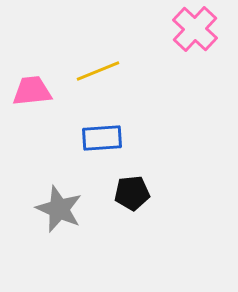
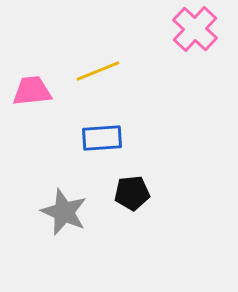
gray star: moved 5 px right, 3 px down
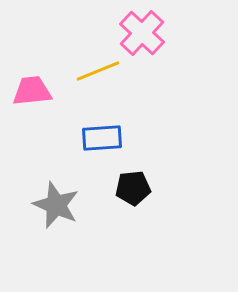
pink cross: moved 53 px left, 4 px down
black pentagon: moved 1 px right, 5 px up
gray star: moved 8 px left, 7 px up
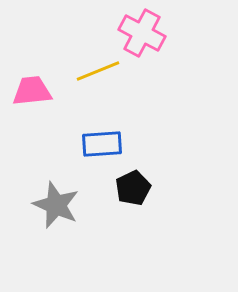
pink cross: rotated 15 degrees counterclockwise
blue rectangle: moved 6 px down
black pentagon: rotated 20 degrees counterclockwise
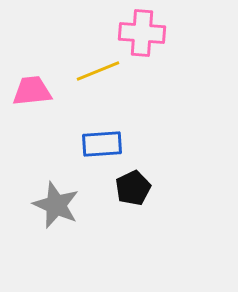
pink cross: rotated 24 degrees counterclockwise
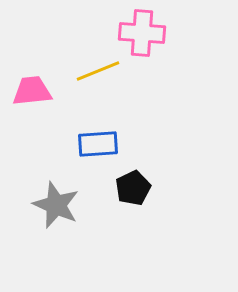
blue rectangle: moved 4 px left
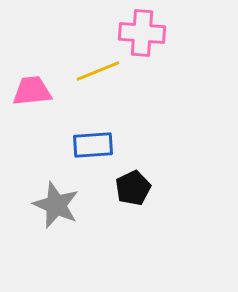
blue rectangle: moved 5 px left, 1 px down
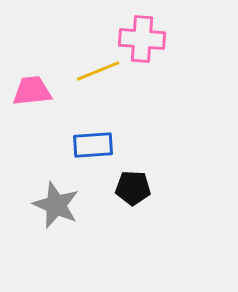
pink cross: moved 6 px down
black pentagon: rotated 28 degrees clockwise
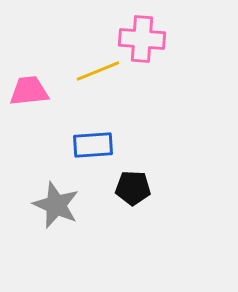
pink trapezoid: moved 3 px left
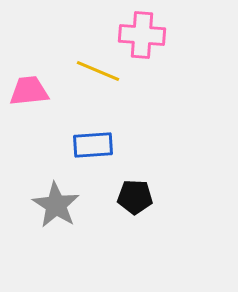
pink cross: moved 4 px up
yellow line: rotated 45 degrees clockwise
black pentagon: moved 2 px right, 9 px down
gray star: rotated 9 degrees clockwise
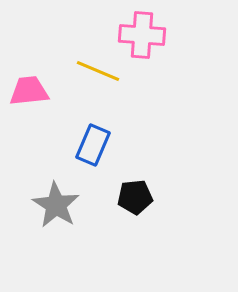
blue rectangle: rotated 63 degrees counterclockwise
black pentagon: rotated 8 degrees counterclockwise
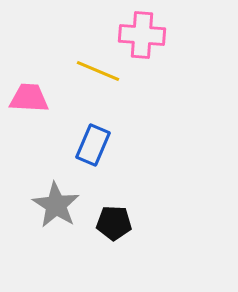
pink trapezoid: moved 7 px down; rotated 9 degrees clockwise
black pentagon: moved 21 px left, 26 px down; rotated 8 degrees clockwise
